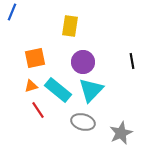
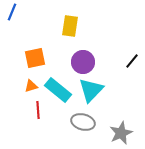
black line: rotated 49 degrees clockwise
red line: rotated 30 degrees clockwise
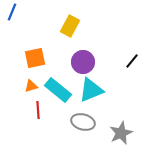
yellow rectangle: rotated 20 degrees clockwise
cyan triangle: rotated 24 degrees clockwise
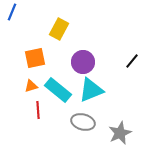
yellow rectangle: moved 11 px left, 3 px down
gray star: moved 1 px left
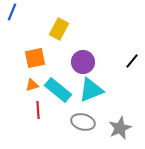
orange triangle: moved 1 px right, 1 px up
gray star: moved 5 px up
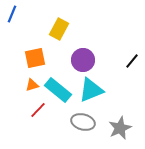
blue line: moved 2 px down
purple circle: moved 2 px up
red line: rotated 48 degrees clockwise
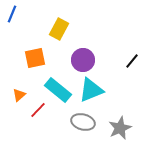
orange triangle: moved 13 px left, 10 px down; rotated 24 degrees counterclockwise
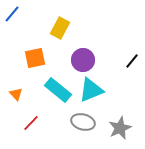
blue line: rotated 18 degrees clockwise
yellow rectangle: moved 1 px right, 1 px up
orange triangle: moved 3 px left, 1 px up; rotated 32 degrees counterclockwise
red line: moved 7 px left, 13 px down
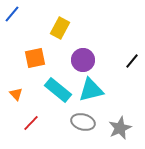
cyan triangle: rotated 8 degrees clockwise
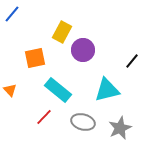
yellow rectangle: moved 2 px right, 4 px down
purple circle: moved 10 px up
cyan triangle: moved 16 px right
orange triangle: moved 6 px left, 4 px up
red line: moved 13 px right, 6 px up
